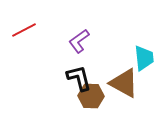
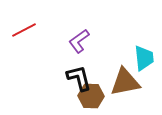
brown triangle: moved 1 px right, 1 px up; rotated 40 degrees counterclockwise
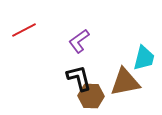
cyan trapezoid: rotated 20 degrees clockwise
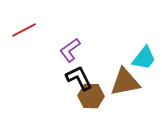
purple L-shape: moved 9 px left, 9 px down
cyan trapezoid: rotated 24 degrees clockwise
black L-shape: rotated 12 degrees counterclockwise
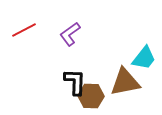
purple L-shape: moved 16 px up
black L-shape: moved 4 px left, 4 px down; rotated 28 degrees clockwise
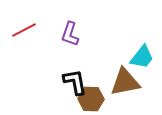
purple L-shape: rotated 35 degrees counterclockwise
cyan trapezoid: moved 2 px left, 1 px up
black L-shape: rotated 12 degrees counterclockwise
brown hexagon: moved 3 px down
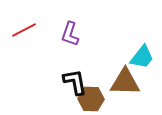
brown triangle: rotated 12 degrees clockwise
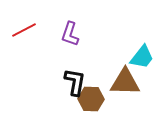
black L-shape: rotated 20 degrees clockwise
